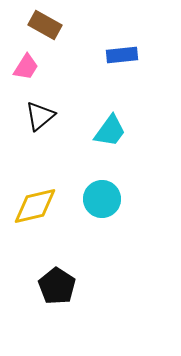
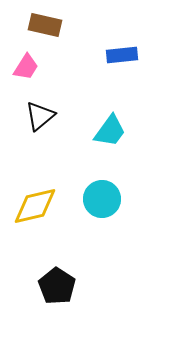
brown rectangle: rotated 16 degrees counterclockwise
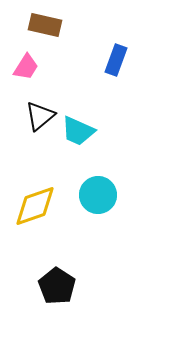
blue rectangle: moved 6 px left, 5 px down; rotated 64 degrees counterclockwise
cyan trapezoid: moved 32 px left; rotated 78 degrees clockwise
cyan circle: moved 4 px left, 4 px up
yellow diamond: rotated 6 degrees counterclockwise
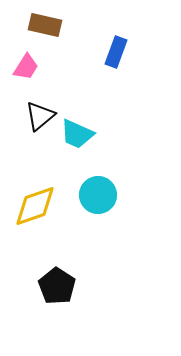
blue rectangle: moved 8 px up
cyan trapezoid: moved 1 px left, 3 px down
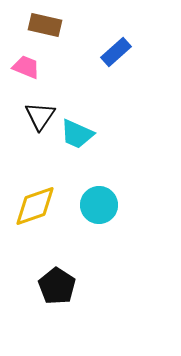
blue rectangle: rotated 28 degrees clockwise
pink trapezoid: rotated 100 degrees counterclockwise
black triangle: rotated 16 degrees counterclockwise
cyan circle: moved 1 px right, 10 px down
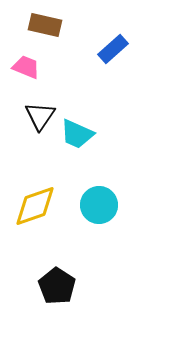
blue rectangle: moved 3 px left, 3 px up
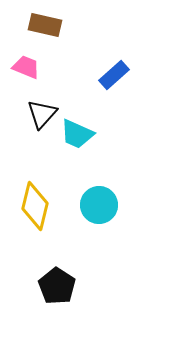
blue rectangle: moved 1 px right, 26 px down
black triangle: moved 2 px right, 2 px up; rotated 8 degrees clockwise
yellow diamond: rotated 57 degrees counterclockwise
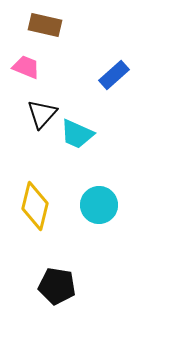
black pentagon: rotated 24 degrees counterclockwise
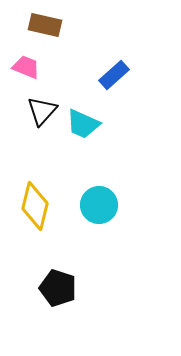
black triangle: moved 3 px up
cyan trapezoid: moved 6 px right, 10 px up
black pentagon: moved 1 px right, 2 px down; rotated 9 degrees clockwise
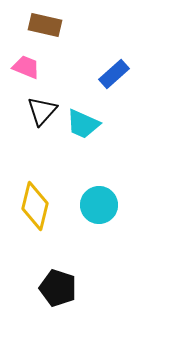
blue rectangle: moved 1 px up
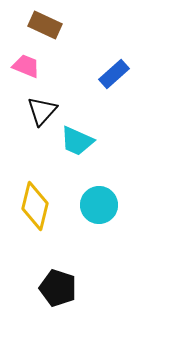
brown rectangle: rotated 12 degrees clockwise
pink trapezoid: moved 1 px up
cyan trapezoid: moved 6 px left, 17 px down
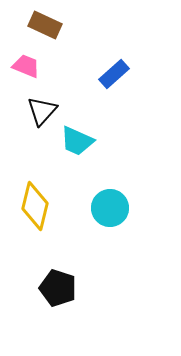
cyan circle: moved 11 px right, 3 px down
